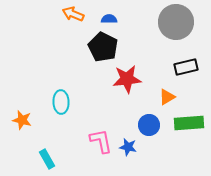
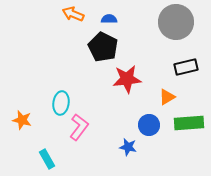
cyan ellipse: moved 1 px down; rotated 10 degrees clockwise
pink L-shape: moved 22 px left, 14 px up; rotated 48 degrees clockwise
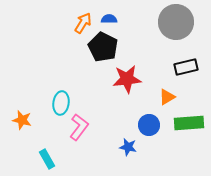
orange arrow: moved 10 px right, 9 px down; rotated 100 degrees clockwise
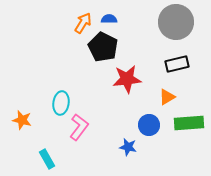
black rectangle: moved 9 px left, 3 px up
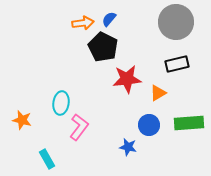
blue semicircle: rotated 49 degrees counterclockwise
orange arrow: rotated 50 degrees clockwise
orange triangle: moved 9 px left, 4 px up
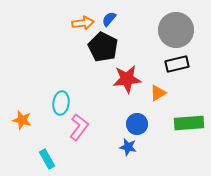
gray circle: moved 8 px down
blue circle: moved 12 px left, 1 px up
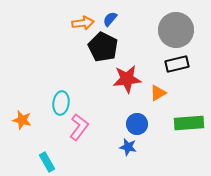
blue semicircle: moved 1 px right
cyan rectangle: moved 3 px down
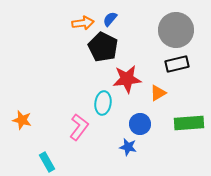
cyan ellipse: moved 42 px right
blue circle: moved 3 px right
